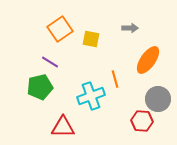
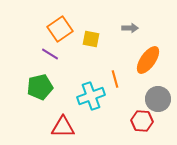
purple line: moved 8 px up
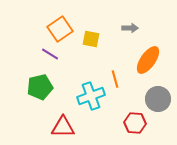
red hexagon: moved 7 px left, 2 px down
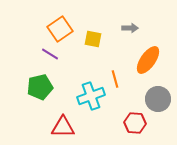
yellow square: moved 2 px right
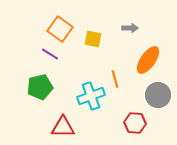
orange square: rotated 20 degrees counterclockwise
gray circle: moved 4 px up
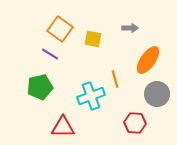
gray circle: moved 1 px left, 1 px up
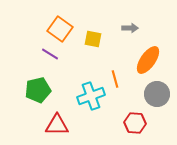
green pentagon: moved 2 px left, 3 px down
red triangle: moved 6 px left, 2 px up
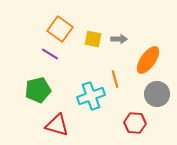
gray arrow: moved 11 px left, 11 px down
red triangle: rotated 15 degrees clockwise
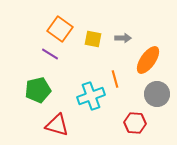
gray arrow: moved 4 px right, 1 px up
